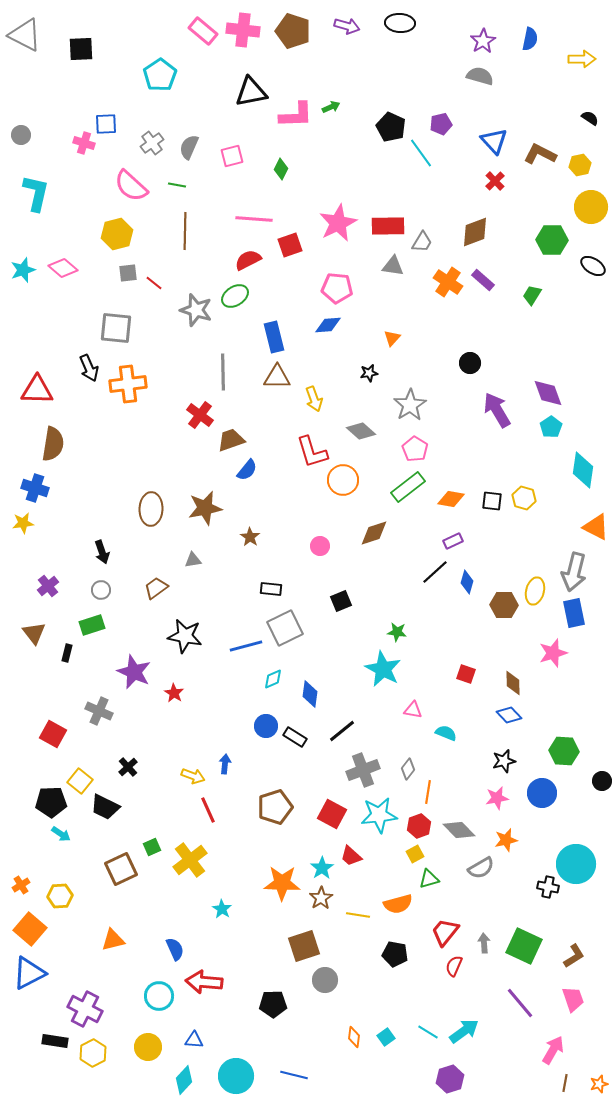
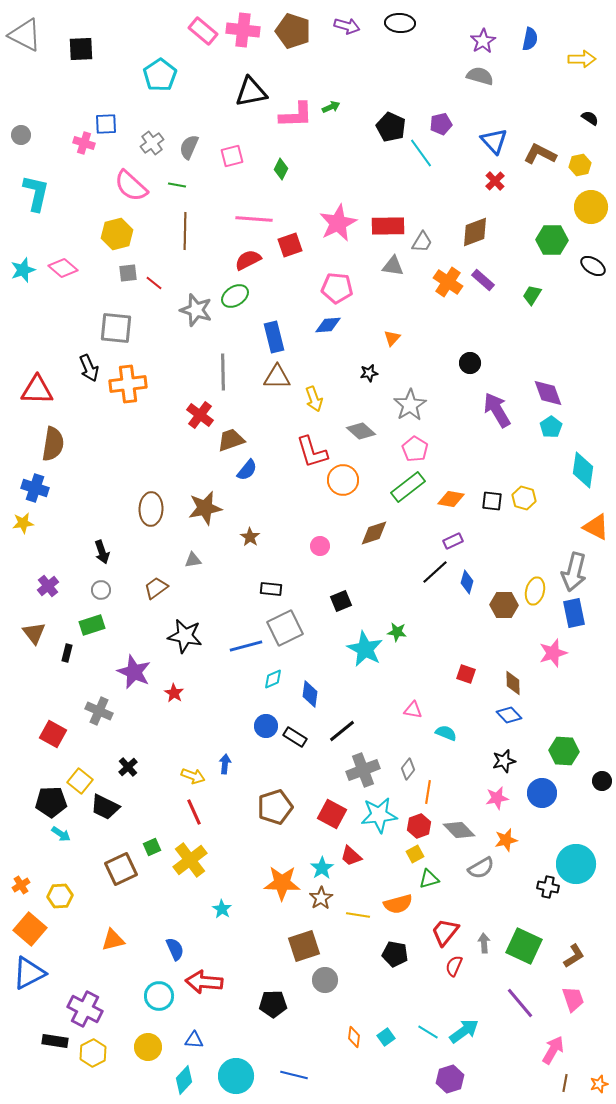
cyan star at (383, 669): moved 18 px left, 20 px up
red line at (208, 810): moved 14 px left, 2 px down
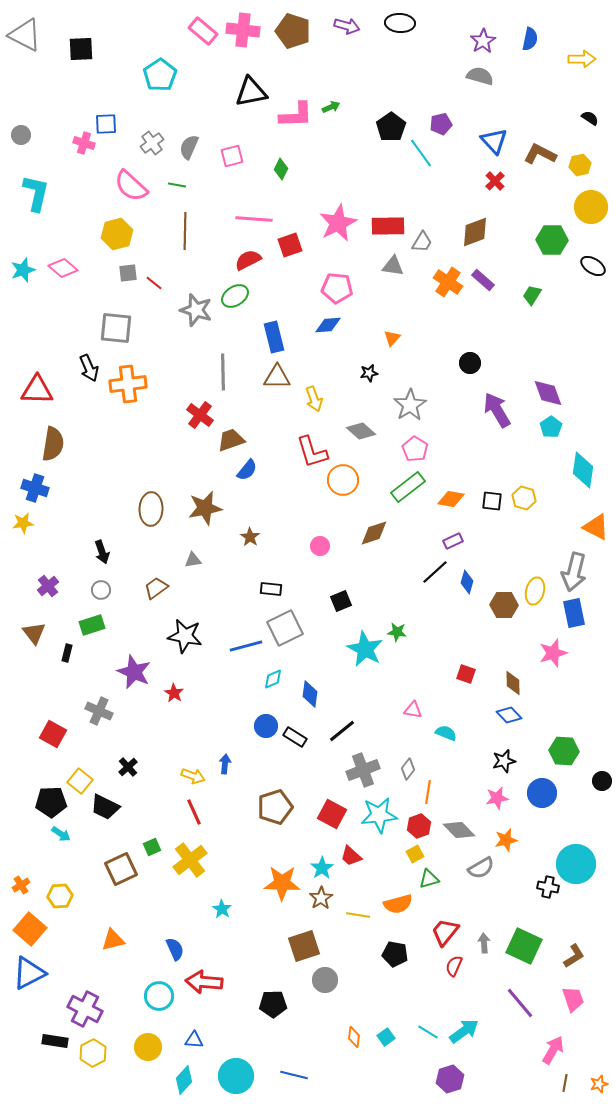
black pentagon at (391, 127): rotated 12 degrees clockwise
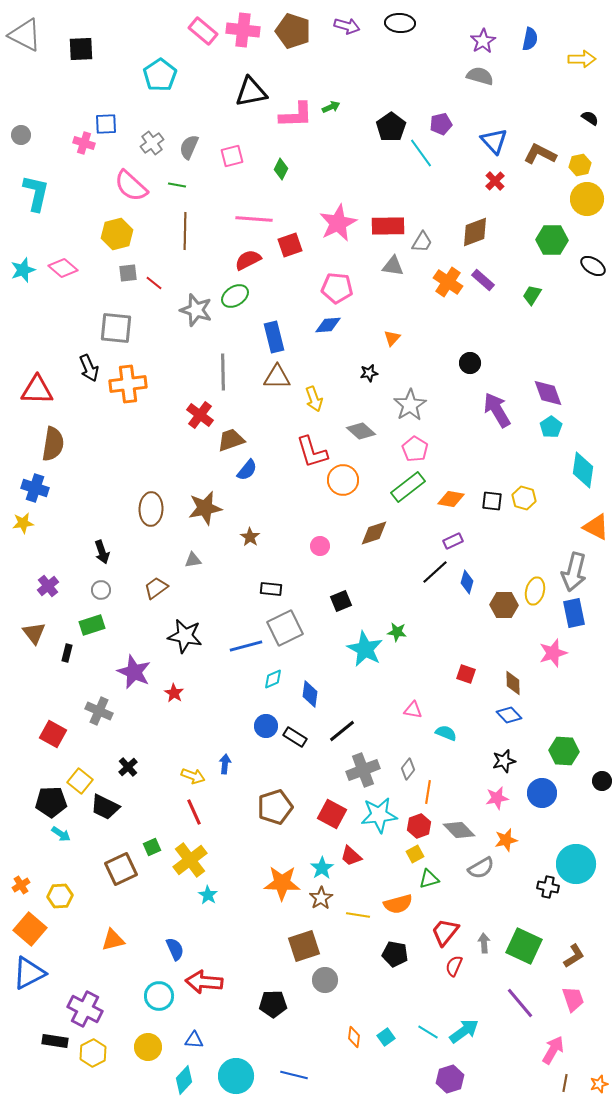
yellow circle at (591, 207): moved 4 px left, 8 px up
cyan star at (222, 909): moved 14 px left, 14 px up
